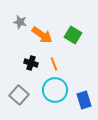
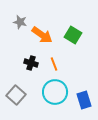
cyan circle: moved 2 px down
gray square: moved 3 px left
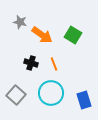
cyan circle: moved 4 px left, 1 px down
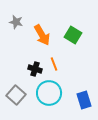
gray star: moved 4 px left
orange arrow: rotated 25 degrees clockwise
black cross: moved 4 px right, 6 px down
cyan circle: moved 2 px left
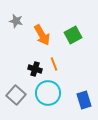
gray star: moved 1 px up
green square: rotated 30 degrees clockwise
cyan circle: moved 1 px left
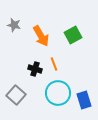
gray star: moved 2 px left, 4 px down
orange arrow: moved 1 px left, 1 px down
cyan circle: moved 10 px right
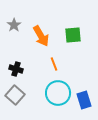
gray star: rotated 24 degrees clockwise
green square: rotated 24 degrees clockwise
black cross: moved 19 px left
gray square: moved 1 px left
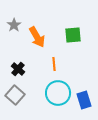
orange arrow: moved 4 px left, 1 px down
orange line: rotated 16 degrees clockwise
black cross: moved 2 px right; rotated 24 degrees clockwise
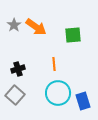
orange arrow: moved 1 px left, 10 px up; rotated 25 degrees counterclockwise
black cross: rotated 32 degrees clockwise
blue rectangle: moved 1 px left, 1 px down
